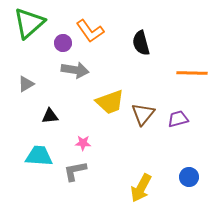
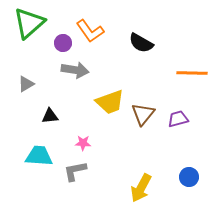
black semicircle: rotated 45 degrees counterclockwise
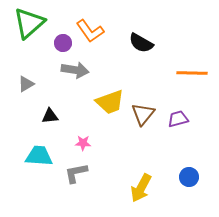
gray L-shape: moved 1 px right, 2 px down
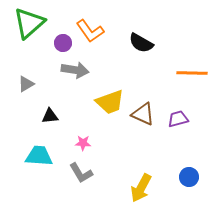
brown triangle: rotated 45 degrees counterclockwise
gray L-shape: moved 5 px right; rotated 110 degrees counterclockwise
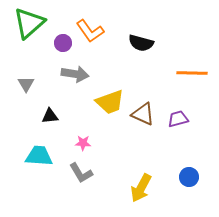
black semicircle: rotated 15 degrees counterclockwise
gray arrow: moved 4 px down
gray triangle: rotated 30 degrees counterclockwise
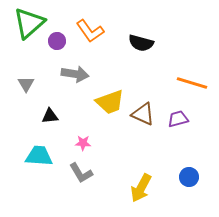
purple circle: moved 6 px left, 2 px up
orange line: moved 10 px down; rotated 16 degrees clockwise
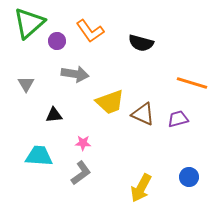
black triangle: moved 4 px right, 1 px up
gray L-shape: rotated 95 degrees counterclockwise
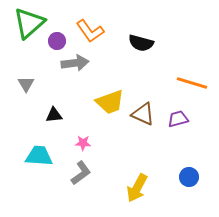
gray arrow: moved 11 px up; rotated 16 degrees counterclockwise
yellow arrow: moved 4 px left
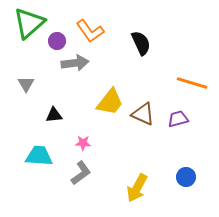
black semicircle: rotated 130 degrees counterclockwise
yellow trapezoid: rotated 32 degrees counterclockwise
blue circle: moved 3 px left
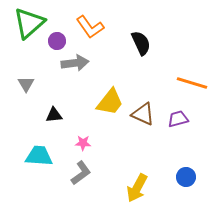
orange L-shape: moved 4 px up
